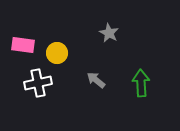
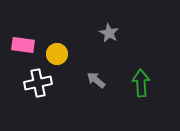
yellow circle: moved 1 px down
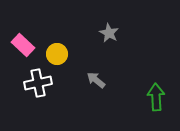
pink rectangle: rotated 35 degrees clockwise
green arrow: moved 15 px right, 14 px down
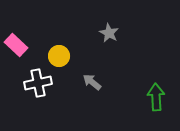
pink rectangle: moved 7 px left
yellow circle: moved 2 px right, 2 px down
gray arrow: moved 4 px left, 2 px down
